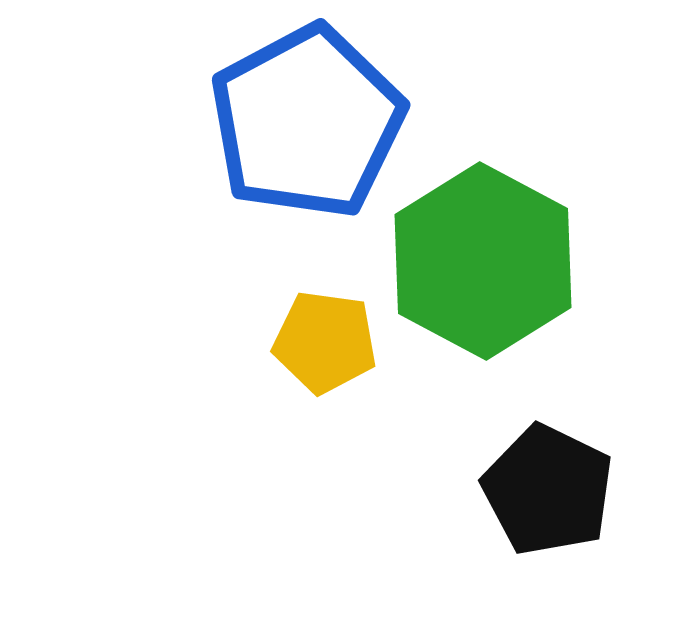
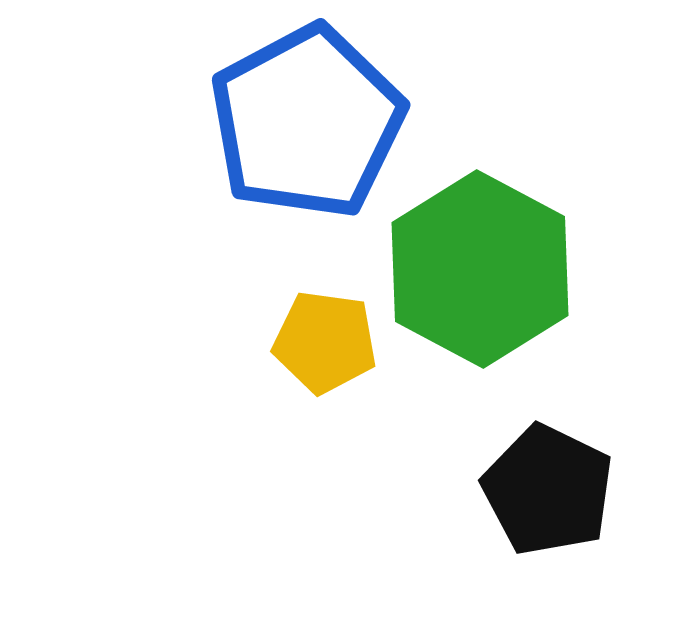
green hexagon: moved 3 px left, 8 px down
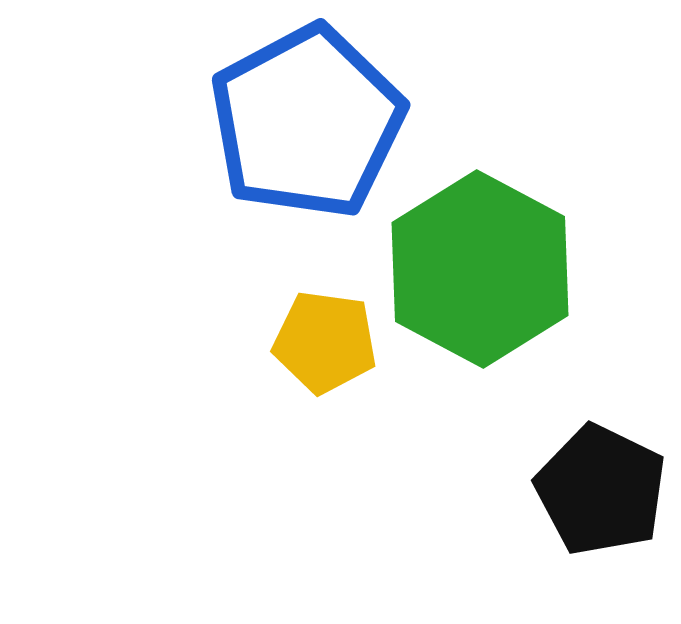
black pentagon: moved 53 px right
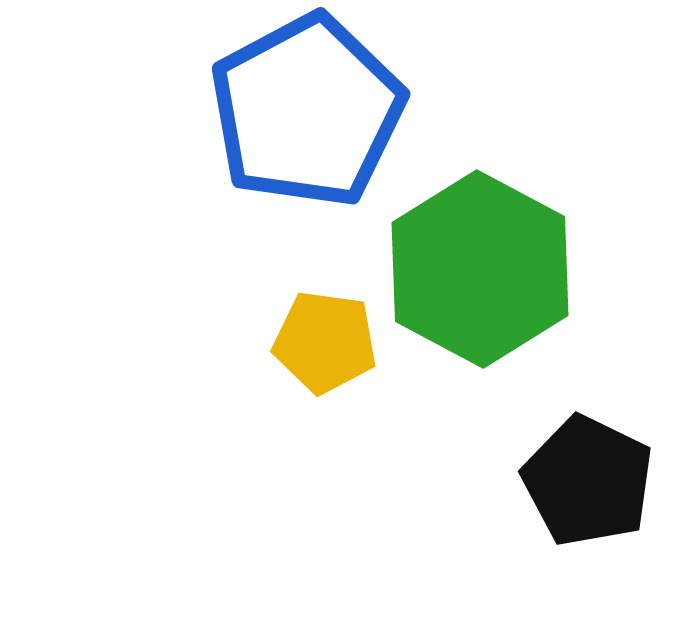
blue pentagon: moved 11 px up
black pentagon: moved 13 px left, 9 px up
